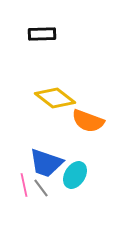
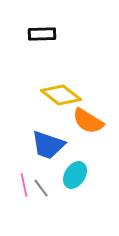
yellow diamond: moved 6 px right, 3 px up
orange semicircle: rotated 12 degrees clockwise
blue trapezoid: moved 2 px right, 18 px up
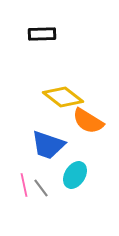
yellow diamond: moved 2 px right, 2 px down
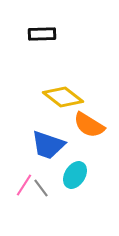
orange semicircle: moved 1 px right, 4 px down
pink line: rotated 45 degrees clockwise
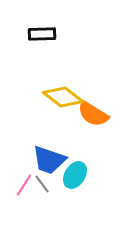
orange semicircle: moved 4 px right, 11 px up
blue trapezoid: moved 1 px right, 15 px down
gray line: moved 1 px right, 4 px up
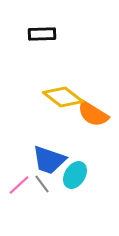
pink line: moved 5 px left; rotated 15 degrees clockwise
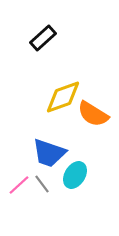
black rectangle: moved 1 px right, 4 px down; rotated 40 degrees counterclockwise
yellow diamond: rotated 57 degrees counterclockwise
blue trapezoid: moved 7 px up
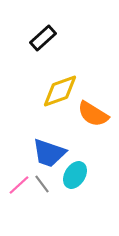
yellow diamond: moved 3 px left, 6 px up
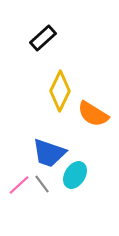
yellow diamond: rotated 45 degrees counterclockwise
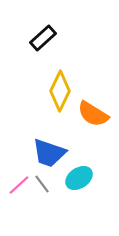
cyan ellipse: moved 4 px right, 3 px down; rotated 24 degrees clockwise
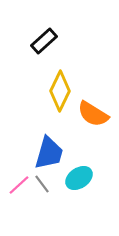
black rectangle: moved 1 px right, 3 px down
blue trapezoid: rotated 93 degrees counterclockwise
